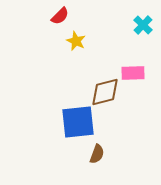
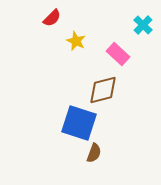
red semicircle: moved 8 px left, 2 px down
pink rectangle: moved 15 px left, 19 px up; rotated 45 degrees clockwise
brown diamond: moved 2 px left, 2 px up
blue square: moved 1 px right, 1 px down; rotated 24 degrees clockwise
brown semicircle: moved 3 px left, 1 px up
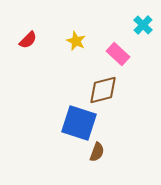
red semicircle: moved 24 px left, 22 px down
brown semicircle: moved 3 px right, 1 px up
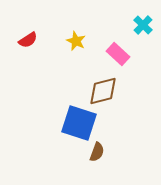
red semicircle: rotated 12 degrees clockwise
brown diamond: moved 1 px down
